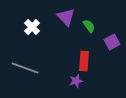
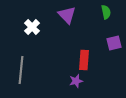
purple triangle: moved 1 px right, 2 px up
green semicircle: moved 17 px right, 14 px up; rotated 24 degrees clockwise
purple square: moved 2 px right, 1 px down; rotated 14 degrees clockwise
red rectangle: moved 1 px up
gray line: moved 4 px left, 2 px down; rotated 76 degrees clockwise
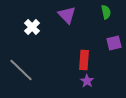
gray line: rotated 52 degrees counterclockwise
purple star: moved 11 px right; rotated 24 degrees counterclockwise
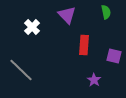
purple square: moved 13 px down; rotated 28 degrees clockwise
red rectangle: moved 15 px up
purple star: moved 7 px right, 1 px up
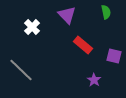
red rectangle: moved 1 px left; rotated 54 degrees counterclockwise
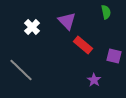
purple triangle: moved 6 px down
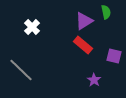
purple triangle: moved 17 px right; rotated 42 degrees clockwise
